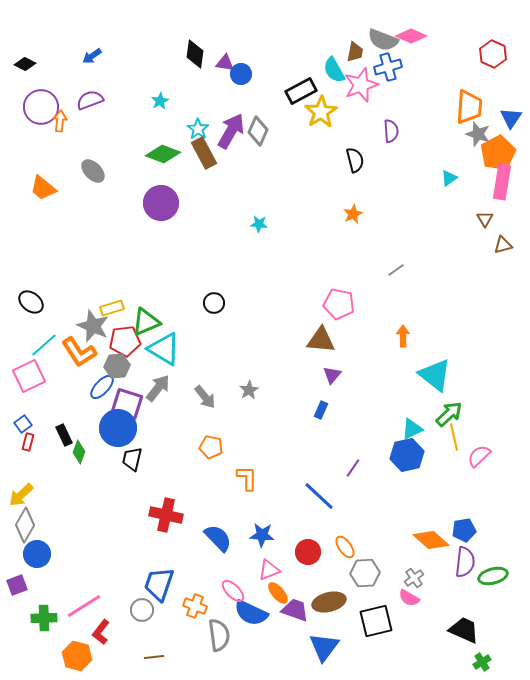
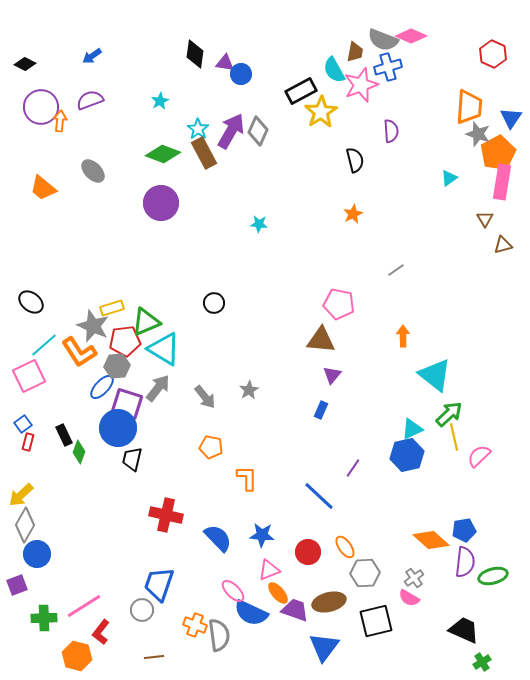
orange cross at (195, 606): moved 19 px down
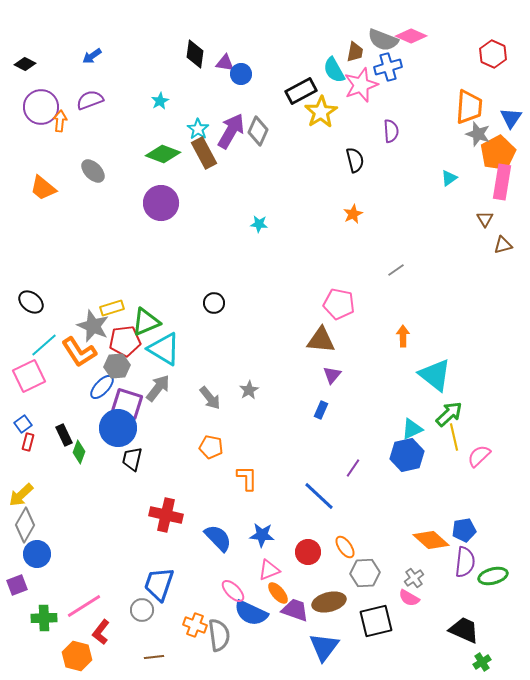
gray arrow at (205, 397): moved 5 px right, 1 px down
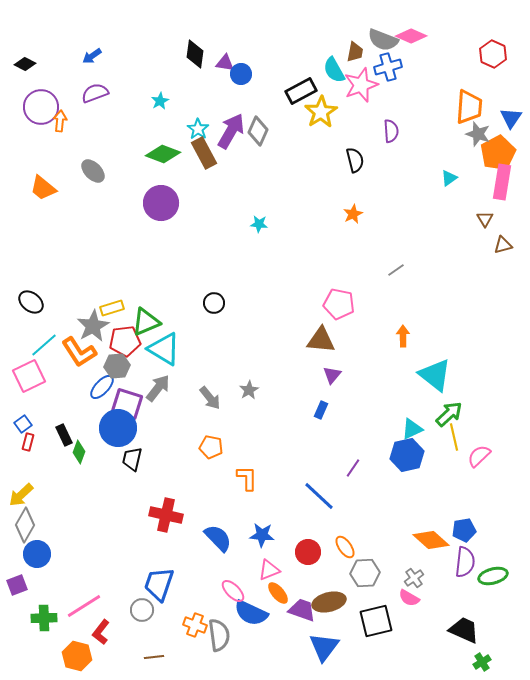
purple semicircle at (90, 100): moved 5 px right, 7 px up
gray star at (93, 326): rotated 20 degrees clockwise
purple trapezoid at (295, 610): moved 7 px right
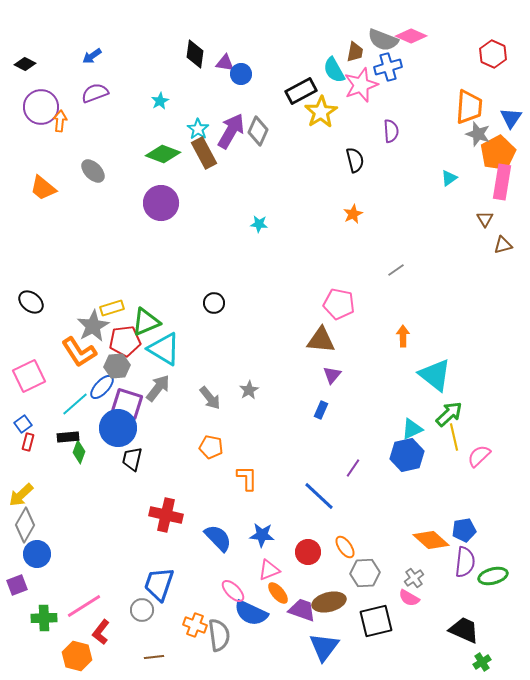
cyan line at (44, 345): moved 31 px right, 59 px down
black rectangle at (64, 435): moved 4 px right, 2 px down; rotated 70 degrees counterclockwise
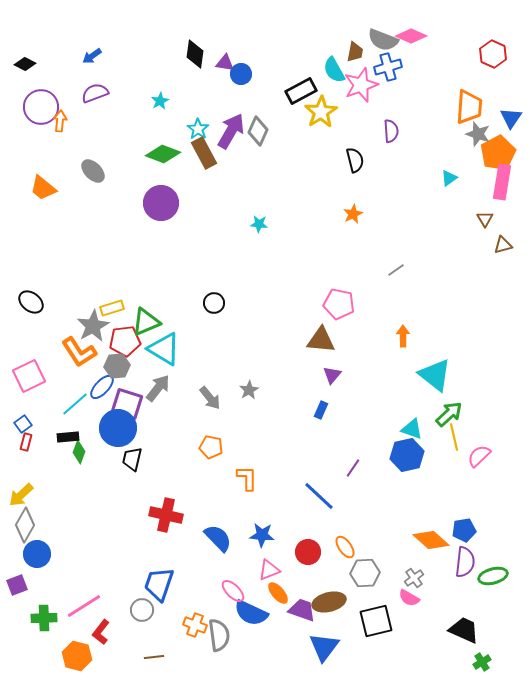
cyan triangle at (412, 429): rotated 45 degrees clockwise
red rectangle at (28, 442): moved 2 px left
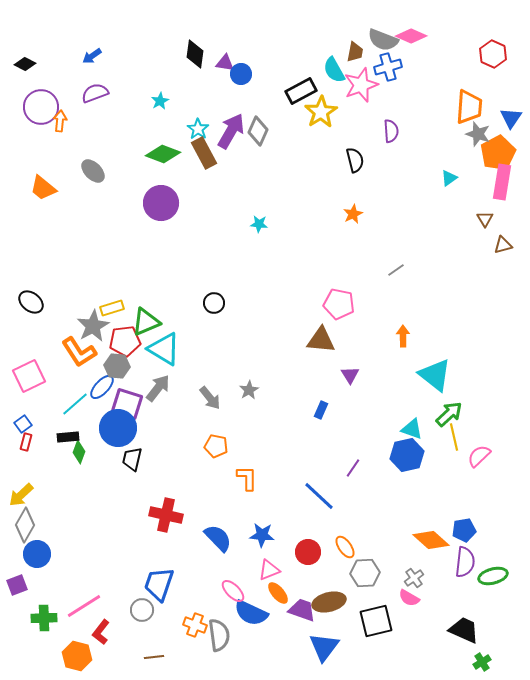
gray hexagon at (117, 366): rotated 10 degrees clockwise
purple triangle at (332, 375): moved 18 px right; rotated 12 degrees counterclockwise
orange pentagon at (211, 447): moved 5 px right, 1 px up
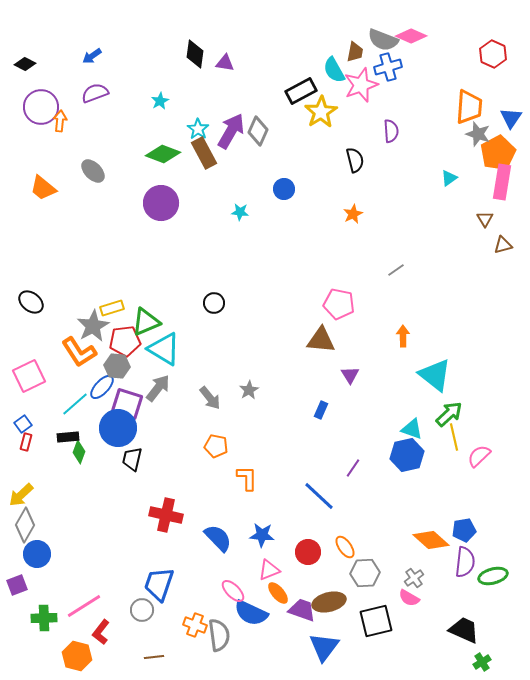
blue circle at (241, 74): moved 43 px right, 115 px down
cyan star at (259, 224): moved 19 px left, 12 px up
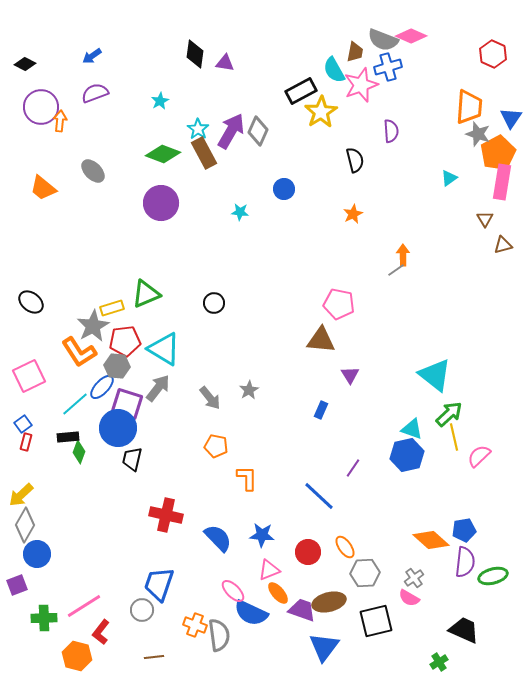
green triangle at (146, 322): moved 28 px up
orange arrow at (403, 336): moved 81 px up
green cross at (482, 662): moved 43 px left
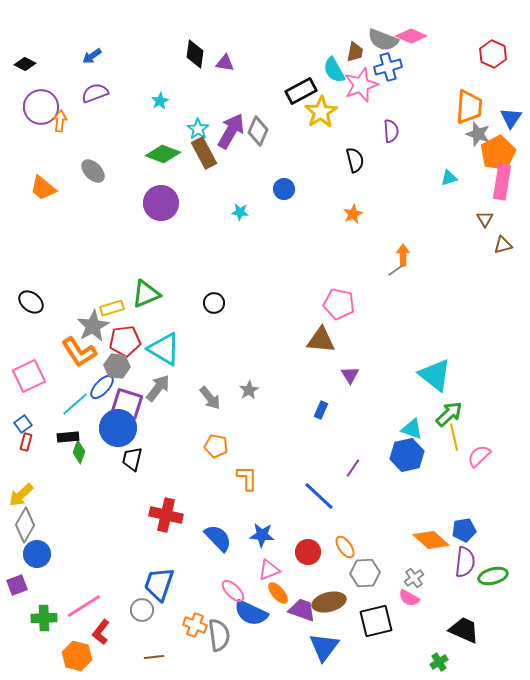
cyan triangle at (449, 178): rotated 18 degrees clockwise
